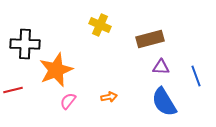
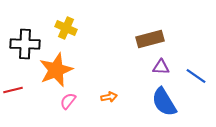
yellow cross: moved 34 px left, 3 px down
blue line: rotated 35 degrees counterclockwise
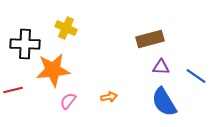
orange star: moved 3 px left; rotated 16 degrees clockwise
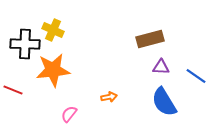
yellow cross: moved 13 px left, 2 px down
red line: rotated 36 degrees clockwise
pink semicircle: moved 1 px right, 13 px down
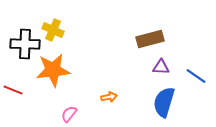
blue semicircle: rotated 48 degrees clockwise
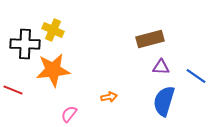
blue semicircle: moved 1 px up
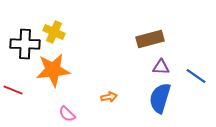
yellow cross: moved 1 px right, 2 px down
blue semicircle: moved 4 px left, 3 px up
pink semicircle: moved 2 px left; rotated 84 degrees counterclockwise
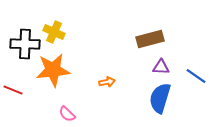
orange arrow: moved 2 px left, 15 px up
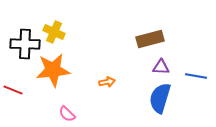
blue line: rotated 25 degrees counterclockwise
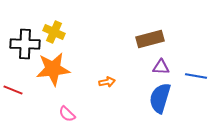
orange star: moved 1 px up
